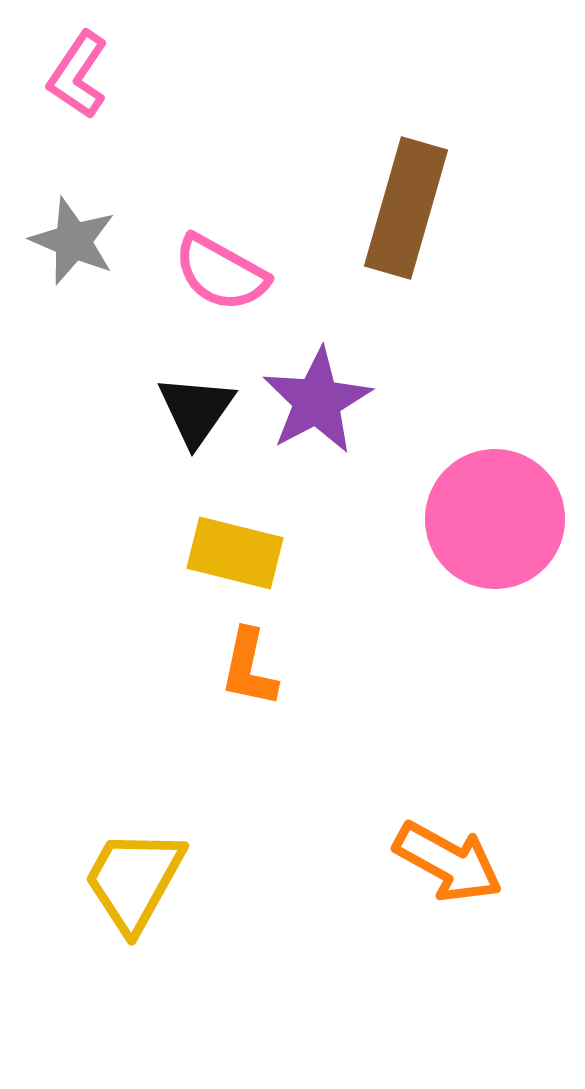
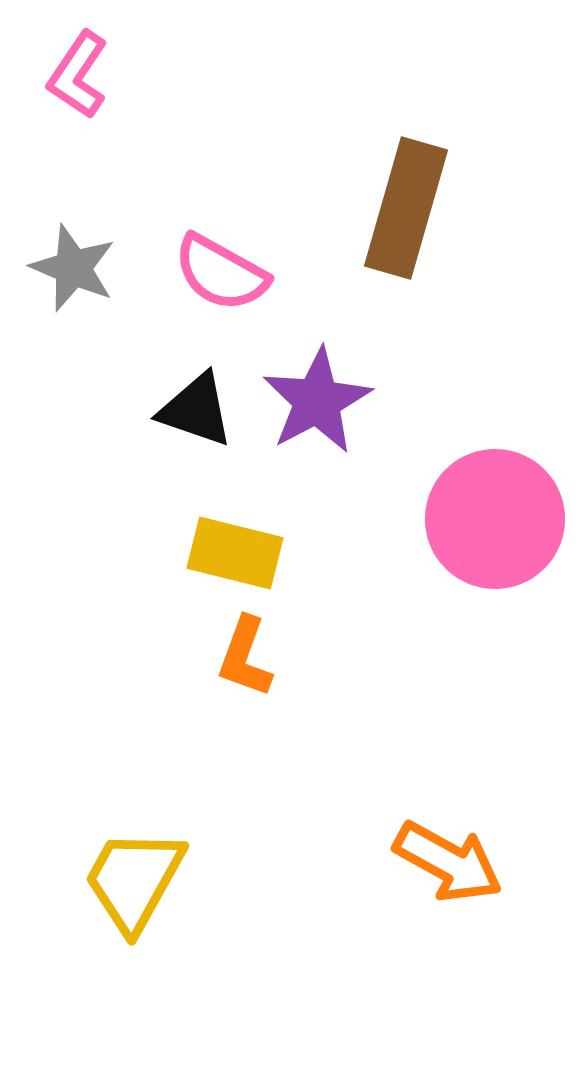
gray star: moved 27 px down
black triangle: rotated 46 degrees counterclockwise
orange L-shape: moved 4 px left, 11 px up; rotated 8 degrees clockwise
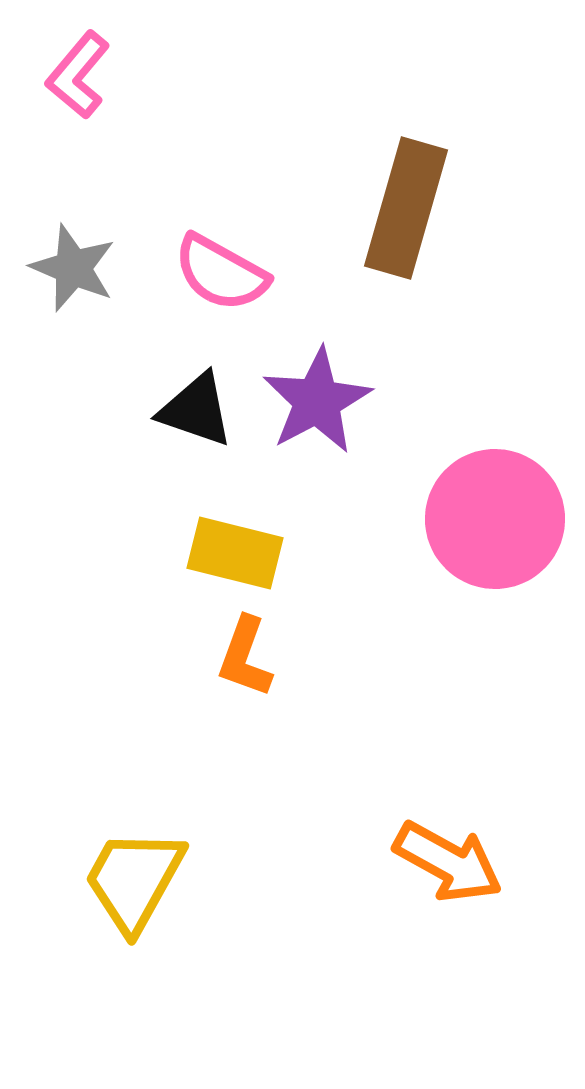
pink L-shape: rotated 6 degrees clockwise
